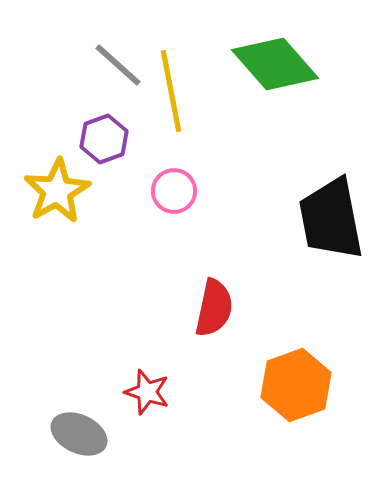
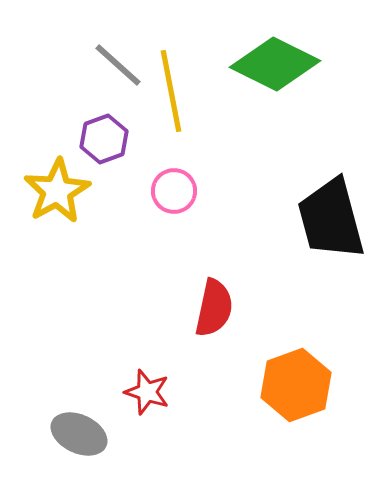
green diamond: rotated 22 degrees counterclockwise
black trapezoid: rotated 4 degrees counterclockwise
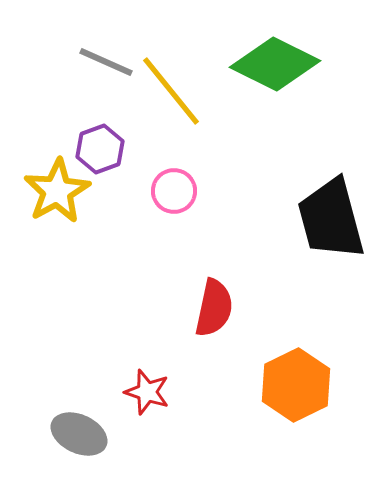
gray line: moved 12 px left, 3 px up; rotated 18 degrees counterclockwise
yellow line: rotated 28 degrees counterclockwise
purple hexagon: moved 4 px left, 10 px down
orange hexagon: rotated 6 degrees counterclockwise
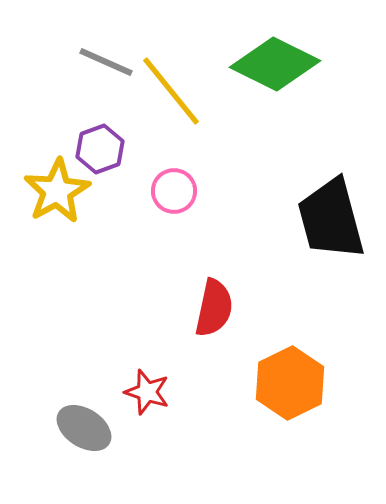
orange hexagon: moved 6 px left, 2 px up
gray ellipse: moved 5 px right, 6 px up; rotated 8 degrees clockwise
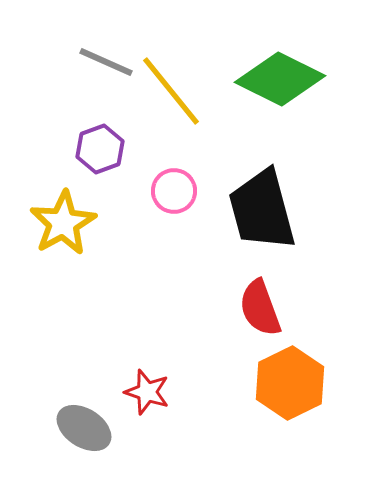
green diamond: moved 5 px right, 15 px down
yellow star: moved 6 px right, 32 px down
black trapezoid: moved 69 px left, 9 px up
red semicircle: moved 46 px right; rotated 148 degrees clockwise
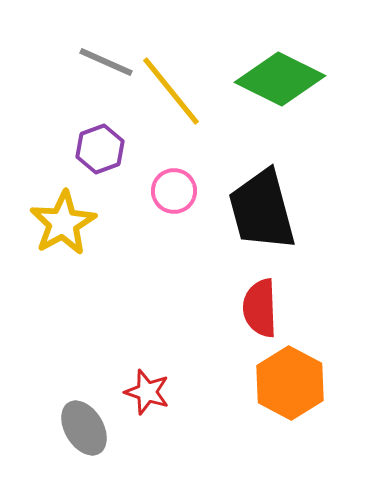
red semicircle: rotated 18 degrees clockwise
orange hexagon: rotated 6 degrees counterclockwise
gray ellipse: rotated 26 degrees clockwise
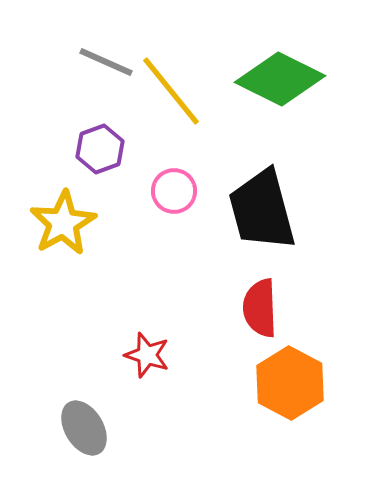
red star: moved 37 px up
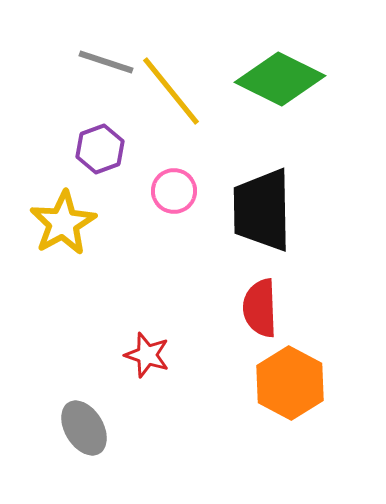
gray line: rotated 6 degrees counterclockwise
black trapezoid: rotated 14 degrees clockwise
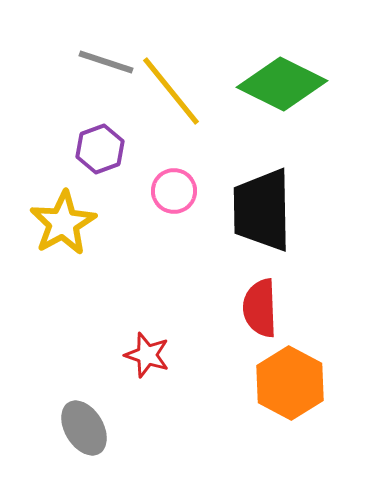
green diamond: moved 2 px right, 5 px down
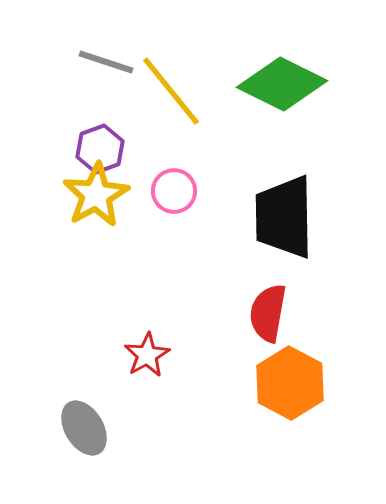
black trapezoid: moved 22 px right, 7 px down
yellow star: moved 33 px right, 28 px up
red semicircle: moved 8 px right, 5 px down; rotated 12 degrees clockwise
red star: rotated 24 degrees clockwise
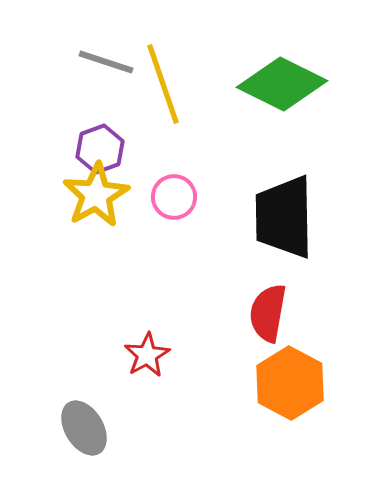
yellow line: moved 8 px left, 7 px up; rotated 20 degrees clockwise
pink circle: moved 6 px down
